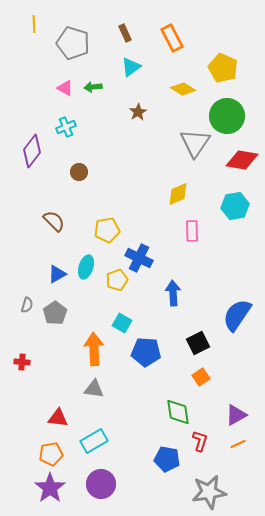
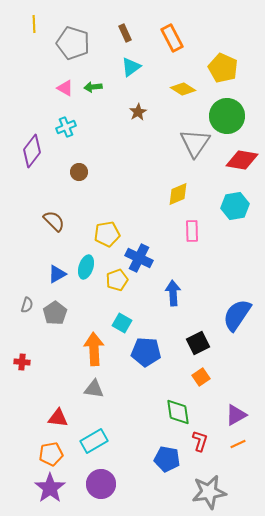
yellow pentagon at (107, 230): moved 4 px down
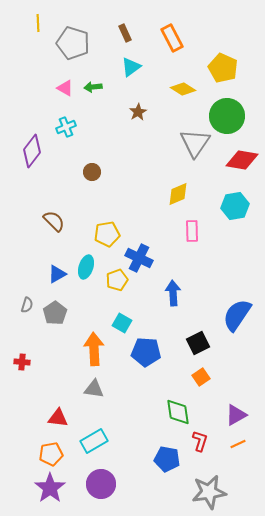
yellow line at (34, 24): moved 4 px right, 1 px up
brown circle at (79, 172): moved 13 px right
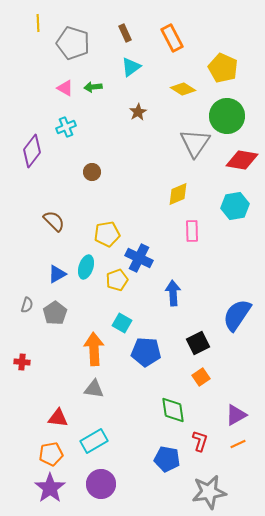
green diamond at (178, 412): moved 5 px left, 2 px up
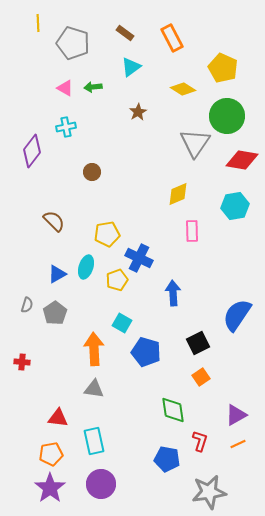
brown rectangle at (125, 33): rotated 30 degrees counterclockwise
cyan cross at (66, 127): rotated 12 degrees clockwise
blue pentagon at (146, 352): rotated 12 degrees clockwise
cyan rectangle at (94, 441): rotated 72 degrees counterclockwise
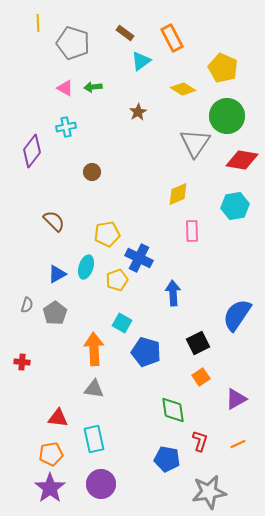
cyan triangle at (131, 67): moved 10 px right, 6 px up
purple triangle at (236, 415): moved 16 px up
cyan rectangle at (94, 441): moved 2 px up
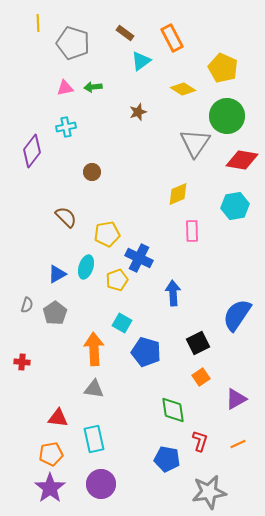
pink triangle at (65, 88): rotated 42 degrees counterclockwise
brown star at (138, 112): rotated 12 degrees clockwise
brown semicircle at (54, 221): moved 12 px right, 4 px up
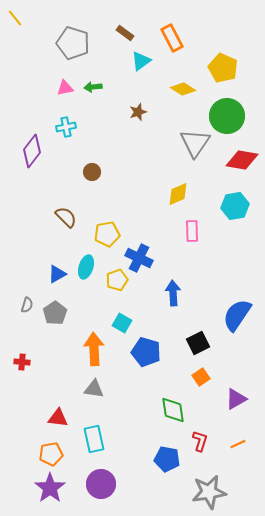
yellow line at (38, 23): moved 23 px left, 5 px up; rotated 36 degrees counterclockwise
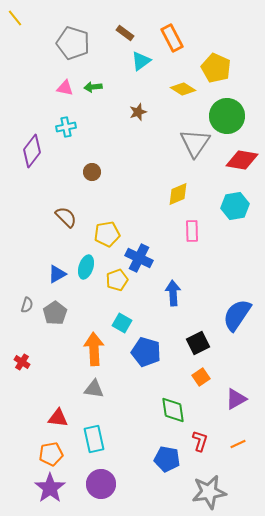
yellow pentagon at (223, 68): moved 7 px left
pink triangle at (65, 88): rotated 24 degrees clockwise
red cross at (22, 362): rotated 28 degrees clockwise
